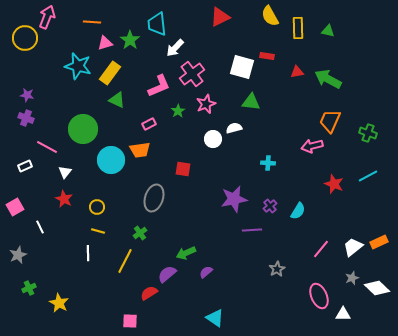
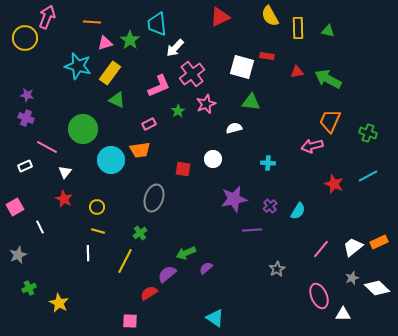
white circle at (213, 139): moved 20 px down
purple semicircle at (206, 272): moved 4 px up
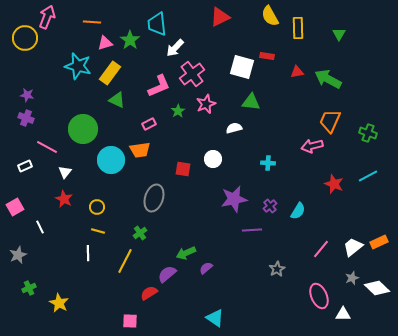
green triangle at (328, 31): moved 11 px right, 3 px down; rotated 48 degrees clockwise
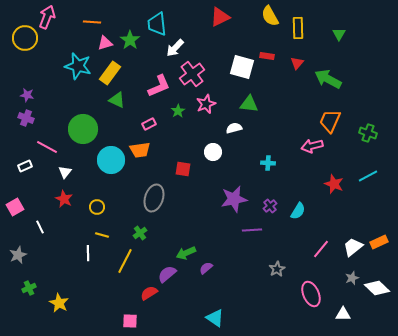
red triangle at (297, 72): moved 9 px up; rotated 40 degrees counterclockwise
green triangle at (251, 102): moved 2 px left, 2 px down
white circle at (213, 159): moved 7 px up
yellow line at (98, 231): moved 4 px right, 4 px down
pink ellipse at (319, 296): moved 8 px left, 2 px up
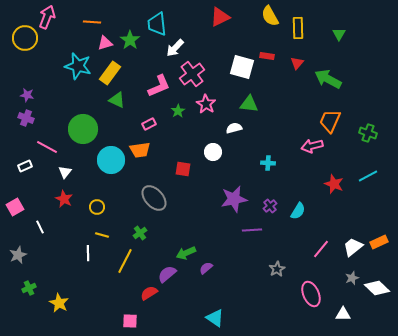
pink star at (206, 104): rotated 18 degrees counterclockwise
gray ellipse at (154, 198): rotated 60 degrees counterclockwise
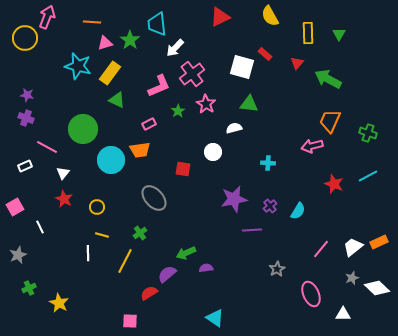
yellow rectangle at (298, 28): moved 10 px right, 5 px down
red rectangle at (267, 56): moved 2 px left, 2 px up; rotated 32 degrees clockwise
white triangle at (65, 172): moved 2 px left, 1 px down
purple semicircle at (206, 268): rotated 32 degrees clockwise
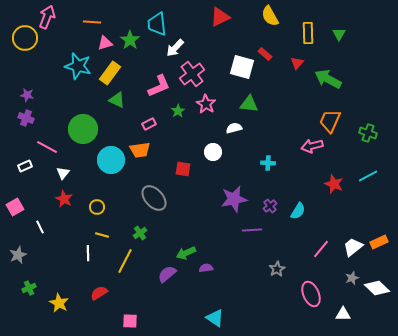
red semicircle at (149, 293): moved 50 px left
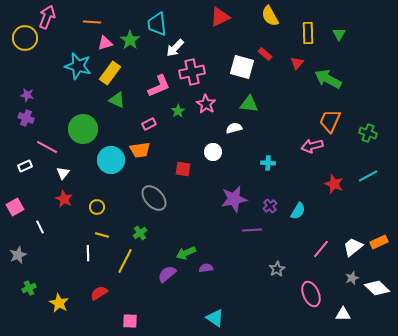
pink cross at (192, 74): moved 2 px up; rotated 25 degrees clockwise
